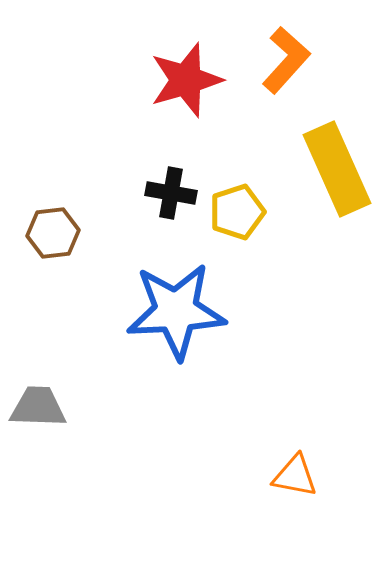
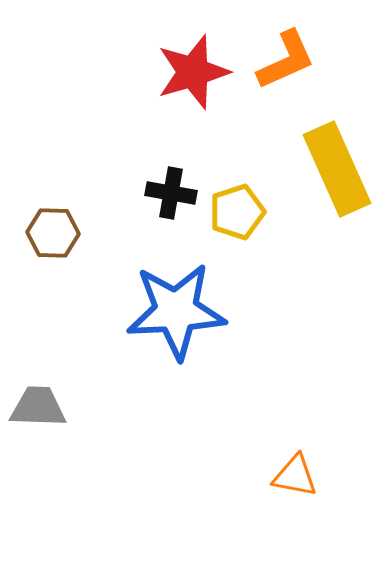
orange L-shape: rotated 24 degrees clockwise
red star: moved 7 px right, 8 px up
brown hexagon: rotated 9 degrees clockwise
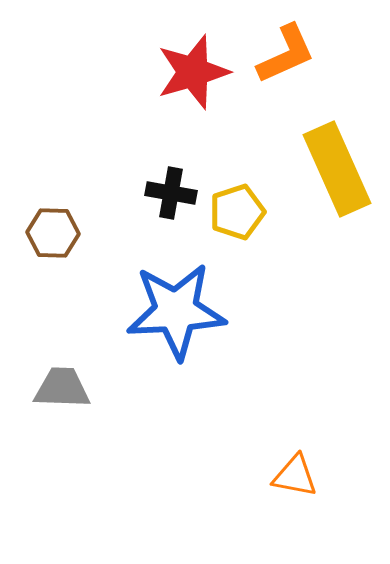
orange L-shape: moved 6 px up
gray trapezoid: moved 24 px right, 19 px up
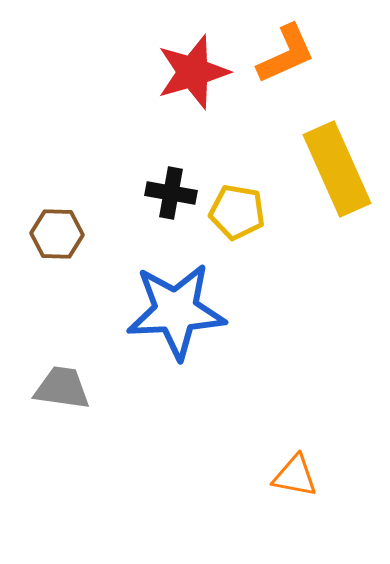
yellow pentagon: rotated 28 degrees clockwise
brown hexagon: moved 4 px right, 1 px down
gray trapezoid: rotated 6 degrees clockwise
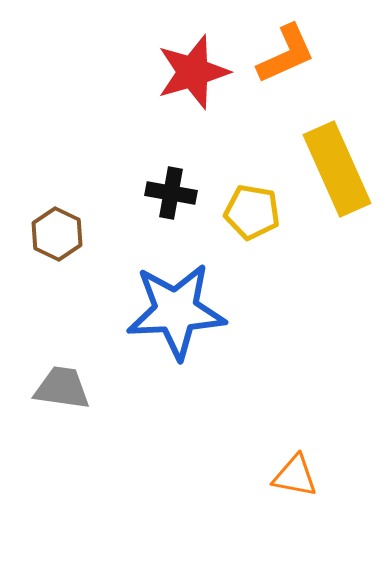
yellow pentagon: moved 15 px right
brown hexagon: rotated 24 degrees clockwise
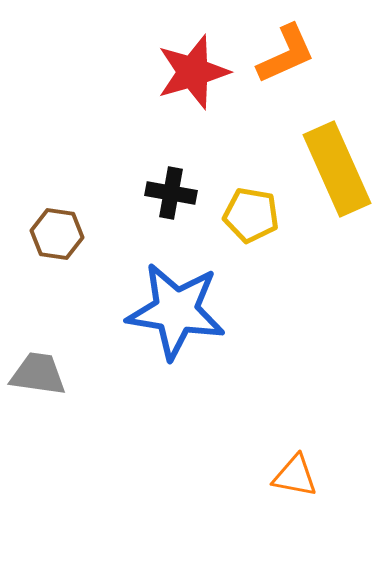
yellow pentagon: moved 1 px left, 3 px down
brown hexagon: rotated 18 degrees counterclockwise
blue star: rotated 12 degrees clockwise
gray trapezoid: moved 24 px left, 14 px up
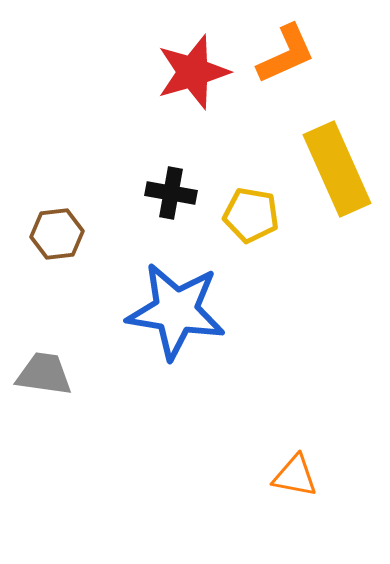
brown hexagon: rotated 15 degrees counterclockwise
gray trapezoid: moved 6 px right
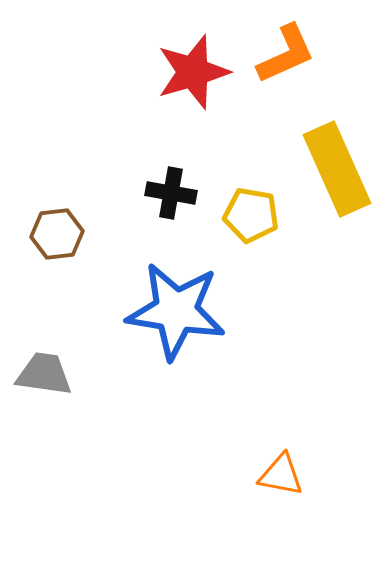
orange triangle: moved 14 px left, 1 px up
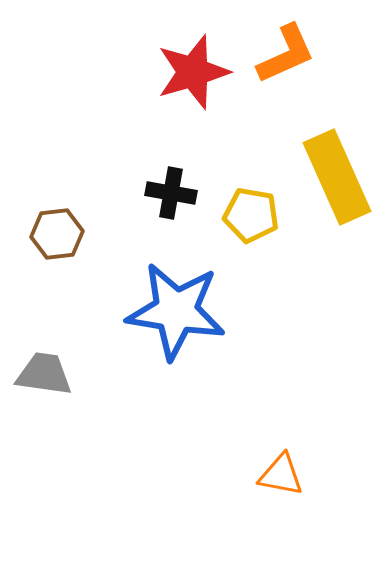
yellow rectangle: moved 8 px down
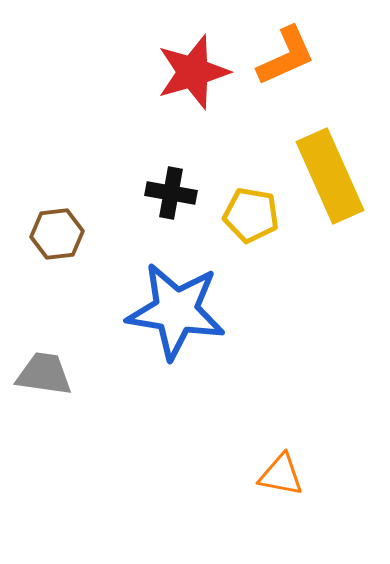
orange L-shape: moved 2 px down
yellow rectangle: moved 7 px left, 1 px up
